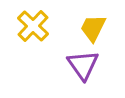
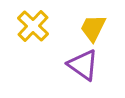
purple triangle: rotated 20 degrees counterclockwise
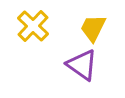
purple triangle: moved 1 px left
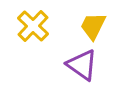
yellow trapezoid: moved 2 px up
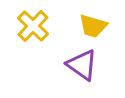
yellow trapezoid: rotated 100 degrees counterclockwise
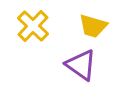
purple triangle: moved 1 px left
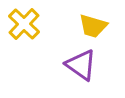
yellow cross: moved 9 px left, 2 px up
